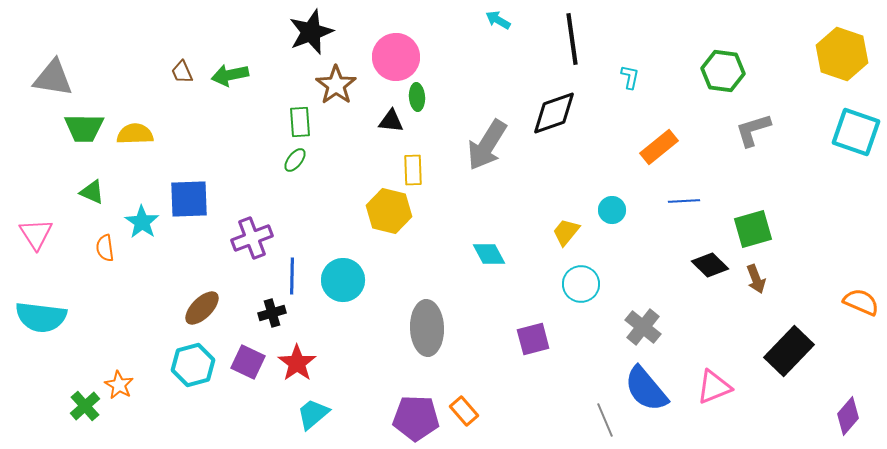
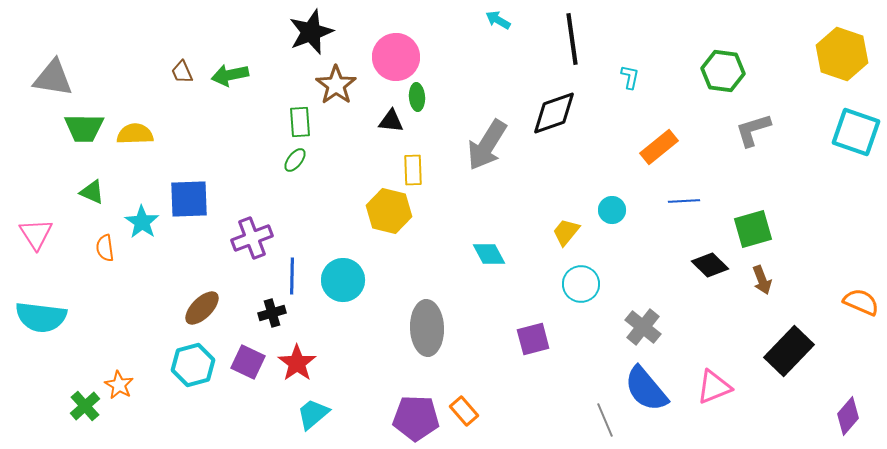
brown arrow at (756, 279): moved 6 px right, 1 px down
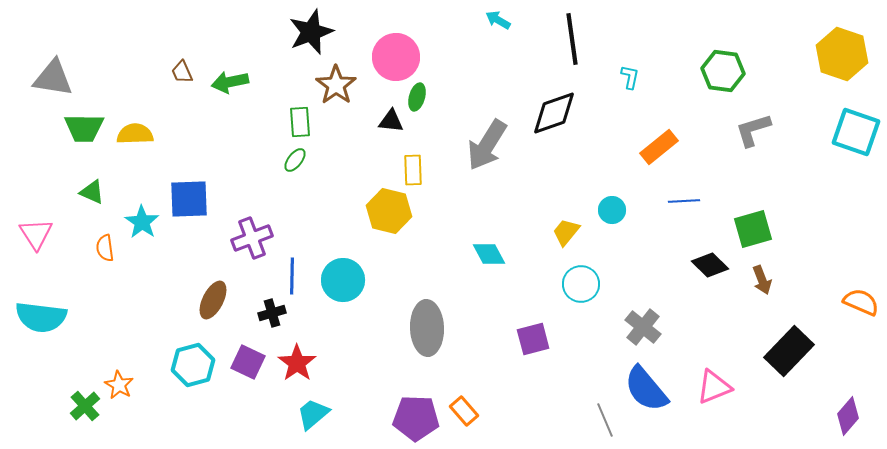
green arrow at (230, 75): moved 7 px down
green ellipse at (417, 97): rotated 20 degrees clockwise
brown ellipse at (202, 308): moved 11 px right, 8 px up; rotated 18 degrees counterclockwise
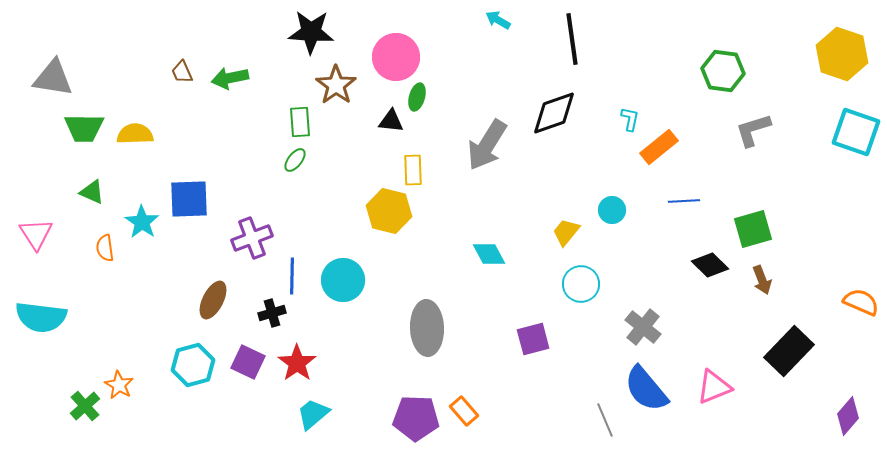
black star at (311, 32): rotated 24 degrees clockwise
cyan L-shape at (630, 77): moved 42 px down
green arrow at (230, 82): moved 4 px up
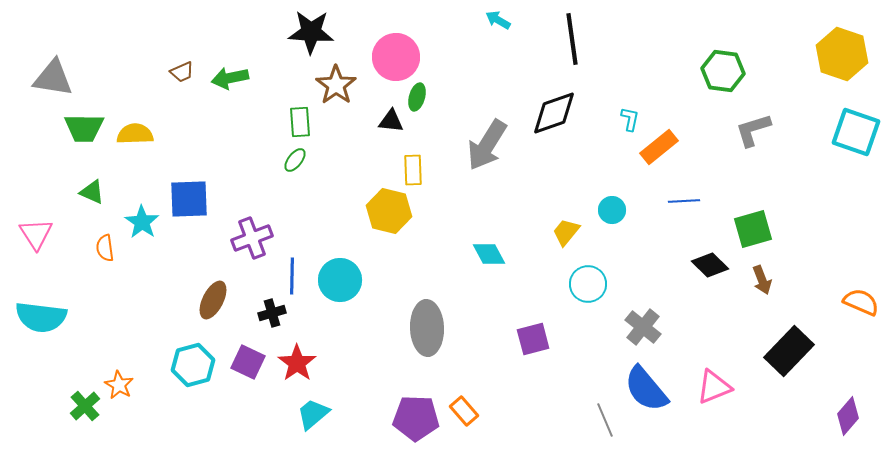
brown trapezoid at (182, 72): rotated 90 degrees counterclockwise
cyan circle at (343, 280): moved 3 px left
cyan circle at (581, 284): moved 7 px right
